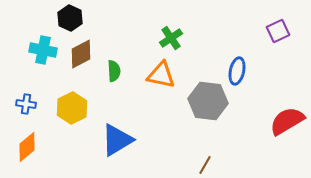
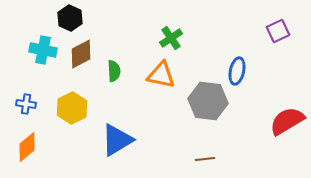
brown line: moved 6 px up; rotated 54 degrees clockwise
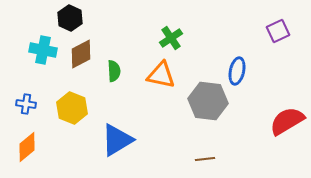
yellow hexagon: rotated 12 degrees counterclockwise
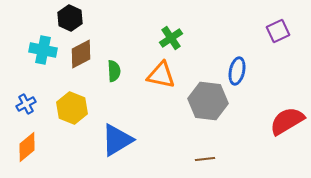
blue cross: rotated 36 degrees counterclockwise
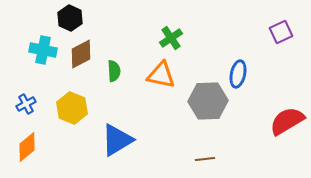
purple square: moved 3 px right, 1 px down
blue ellipse: moved 1 px right, 3 px down
gray hexagon: rotated 9 degrees counterclockwise
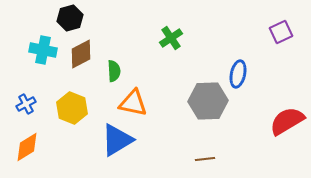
black hexagon: rotated 20 degrees clockwise
orange triangle: moved 28 px left, 28 px down
orange diamond: rotated 8 degrees clockwise
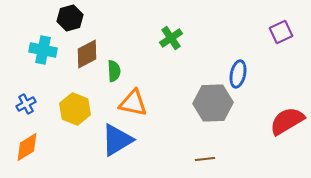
brown diamond: moved 6 px right
gray hexagon: moved 5 px right, 2 px down
yellow hexagon: moved 3 px right, 1 px down
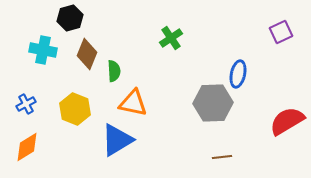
brown diamond: rotated 40 degrees counterclockwise
brown line: moved 17 px right, 2 px up
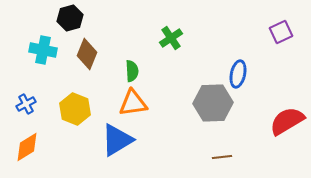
green semicircle: moved 18 px right
orange triangle: rotated 20 degrees counterclockwise
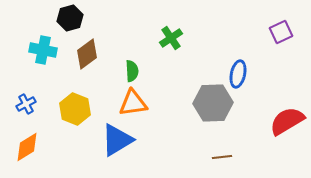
brown diamond: rotated 32 degrees clockwise
